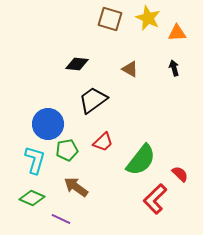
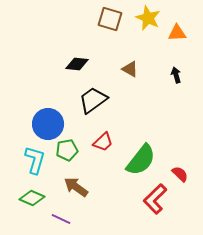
black arrow: moved 2 px right, 7 px down
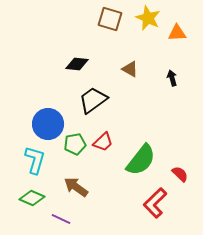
black arrow: moved 4 px left, 3 px down
green pentagon: moved 8 px right, 6 px up
red L-shape: moved 4 px down
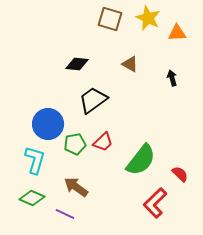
brown triangle: moved 5 px up
purple line: moved 4 px right, 5 px up
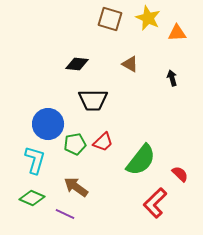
black trapezoid: rotated 144 degrees counterclockwise
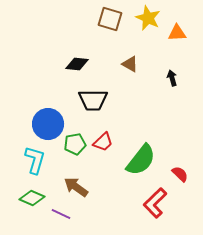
purple line: moved 4 px left
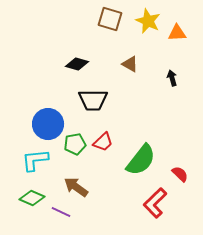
yellow star: moved 3 px down
black diamond: rotated 10 degrees clockwise
cyan L-shape: rotated 112 degrees counterclockwise
purple line: moved 2 px up
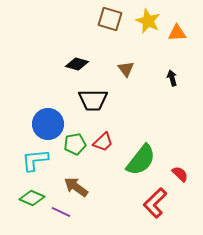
brown triangle: moved 4 px left, 5 px down; rotated 24 degrees clockwise
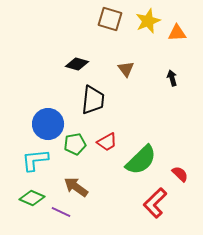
yellow star: rotated 25 degrees clockwise
black trapezoid: rotated 84 degrees counterclockwise
red trapezoid: moved 4 px right; rotated 15 degrees clockwise
green semicircle: rotated 8 degrees clockwise
